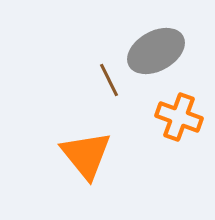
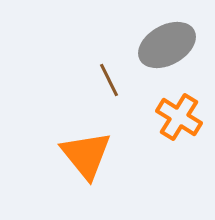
gray ellipse: moved 11 px right, 6 px up
orange cross: rotated 12 degrees clockwise
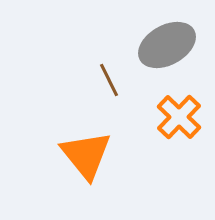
orange cross: rotated 12 degrees clockwise
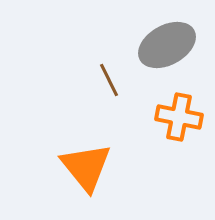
orange cross: rotated 33 degrees counterclockwise
orange triangle: moved 12 px down
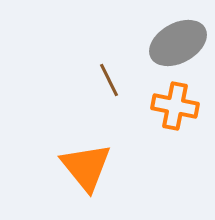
gray ellipse: moved 11 px right, 2 px up
orange cross: moved 4 px left, 11 px up
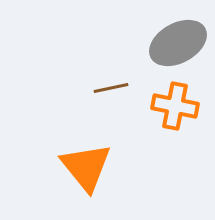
brown line: moved 2 px right, 8 px down; rotated 76 degrees counterclockwise
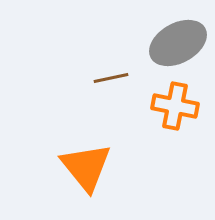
brown line: moved 10 px up
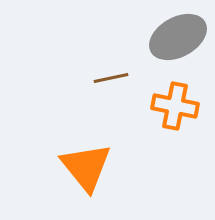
gray ellipse: moved 6 px up
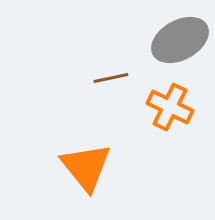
gray ellipse: moved 2 px right, 3 px down
orange cross: moved 5 px left, 1 px down; rotated 15 degrees clockwise
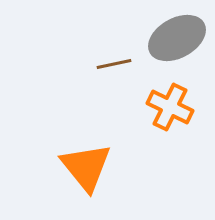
gray ellipse: moved 3 px left, 2 px up
brown line: moved 3 px right, 14 px up
